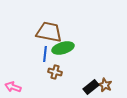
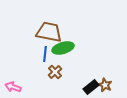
brown cross: rotated 32 degrees clockwise
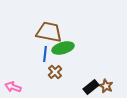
brown star: moved 1 px right, 1 px down
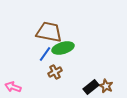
blue line: rotated 28 degrees clockwise
brown cross: rotated 16 degrees clockwise
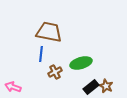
green ellipse: moved 18 px right, 15 px down
blue line: moved 4 px left; rotated 28 degrees counterclockwise
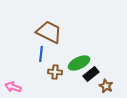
brown trapezoid: rotated 16 degrees clockwise
green ellipse: moved 2 px left; rotated 10 degrees counterclockwise
brown cross: rotated 32 degrees clockwise
black rectangle: moved 13 px up
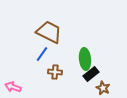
blue line: moved 1 px right; rotated 28 degrees clockwise
green ellipse: moved 6 px right, 4 px up; rotated 70 degrees counterclockwise
brown star: moved 3 px left, 2 px down
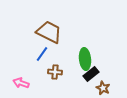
pink arrow: moved 8 px right, 4 px up
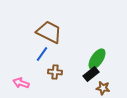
green ellipse: moved 12 px right; rotated 40 degrees clockwise
brown star: rotated 16 degrees counterclockwise
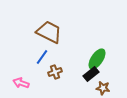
blue line: moved 3 px down
brown cross: rotated 24 degrees counterclockwise
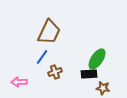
brown trapezoid: rotated 88 degrees clockwise
black rectangle: moved 2 px left; rotated 35 degrees clockwise
pink arrow: moved 2 px left, 1 px up; rotated 21 degrees counterclockwise
